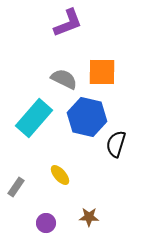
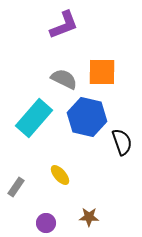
purple L-shape: moved 4 px left, 2 px down
black semicircle: moved 6 px right, 2 px up; rotated 144 degrees clockwise
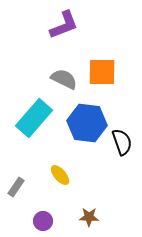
blue hexagon: moved 6 px down; rotated 6 degrees counterclockwise
purple circle: moved 3 px left, 2 px up
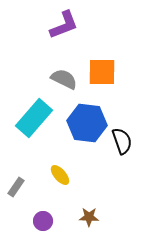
black semicircle: moved 1 px up
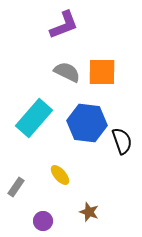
gray semicircle: moved 3 px right, 7 px up
brown star: moved 5 px up; rotated 18 degrees clockwise
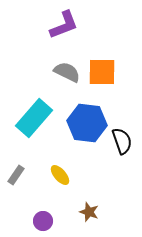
gray rectangle: moved 12 px up
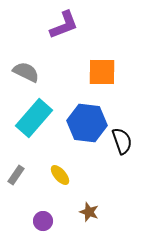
gray semicircle: moved 41 px left
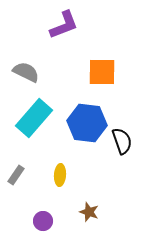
yellow ellipse: rotated 45 degrees clockwise
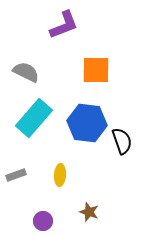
orange square: moved 6 px left, 2 px up
gray rectangle: rotated 36 degrees clockwise
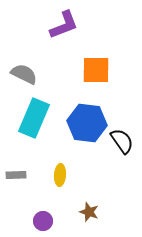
gray semicircle: moved 2 px left, 2 px down
cyan rectangle: rotated 18 degrees counterclockwise
black semicircle: rotated 16 degrees counterclockwise
gray rectangle: rotated 18 degrees clockwise
